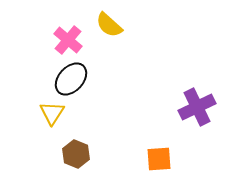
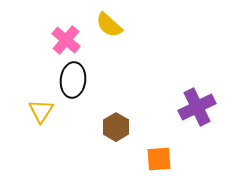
pink cross: moved 2 px left
black ellipse: moved 2 px right, 1 px down; rotated 36 degrees counterclockwise
yellow triangle: moved 11 px left, 2 px up
brown hexagon: moved 40 px right, 27 px up; rotated 8 degrees clockwise
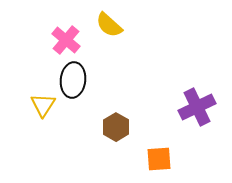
yellow triangle: moved 2 px right, 6 px up
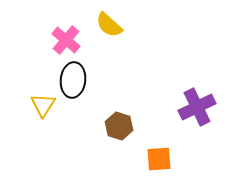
brown hexagon: moved 3 px right, 1 px up; rotated 12 degrees counterclockwise
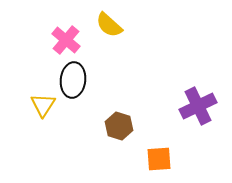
purple cross: moved 1 px right, 1 px up
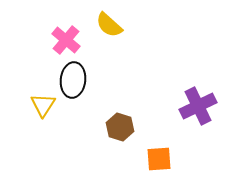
brown hexagon: moved 1 px right, 1 px down
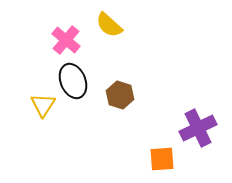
black ellipse: moved 1 px down; rotated 28 degrees counterclockwise
purple cross: moved 22 px down
brown hexagon: moved 32 px up
orange square: moved 3 px right
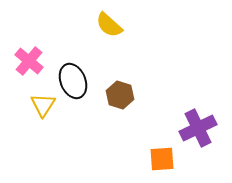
pink cross: moved 37 px left, 21 px down
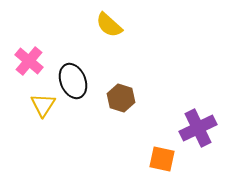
brown hexagon: moved 1 px right, 3 px down
orange square: rotated 16 degrees clockwise
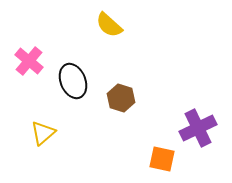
yellow triangle: moved 28 px down; rotated 16 degrees clockwise
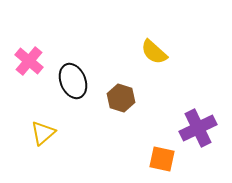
yellow semicircle: moved 45 px right, 27 px down
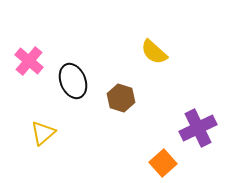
orange square: moved 1 px right, 4 px down; rotated 36 degrees clockwise
